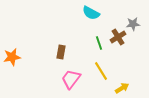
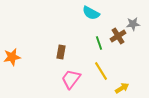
brown cross: moved 1 px up
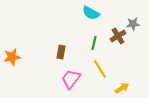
green line: moved 5 px left; rotated 32 degrees clockwise
yellow line: moved 1 px left, 2 px up
